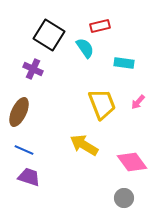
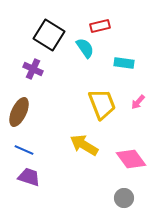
pink diamond: moved 1 px left, 3 px up
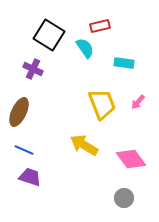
purple trapezoid: moved 1 px right
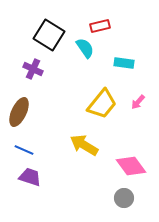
yellow trapezoid: rotated 60 degrees clockwise
pink diamond: moved 7 px down
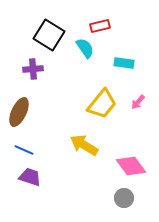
purple cross: rotated 30 degrees counterclockwise
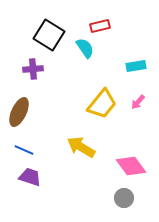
cyan rectangle: moved 12 px right, 3 px down; rotated 18 degrees counterclockwise
yellow arrow: moved 3 px left, 2 px down
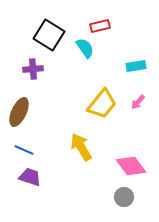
yellow arrow: rotated 28 degrees clockwise
gray circle: moved 1 px up
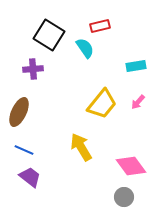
purple trapezoid: rotated 20 degrees clockwise
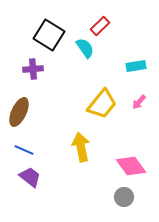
red rectangle: rotated 30 degrees counterclockwise
pink arrow: moved 1 px right
yellow arrow: rotated 20 degrees clockwise
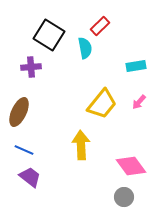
cyan semicircle: rotated 25 degrees clockwise
purple cross: moved 2 px left, 2 px up
yellow arrow: moved 2 px up; rotated 8 degrees clockwise
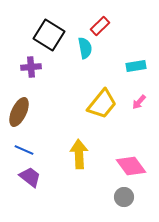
yellow arrow: moved 2 px left, 9 px down
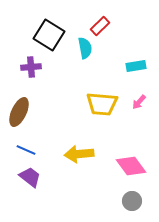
yellow trapezoid: rotated 56 degrees clockwise
blue line: moved 2 px right
yellow arrow: rotated 92 degrees counterclockwise
gray circle: moved 8 px right, 4 px down
